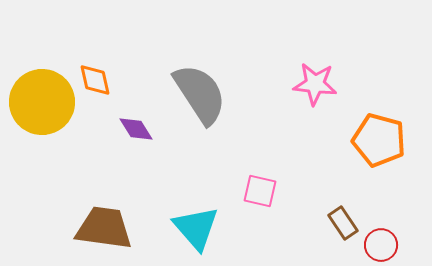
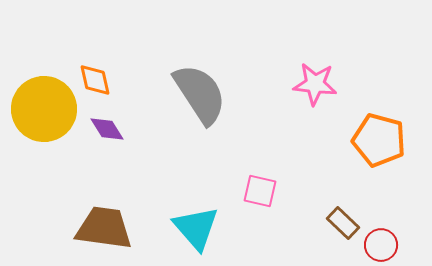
yellow circle: moved 2 px right, 7 px down
purple diamond: moved 29 px left
brown rectangle: rotated 12 degrees counterclockwise
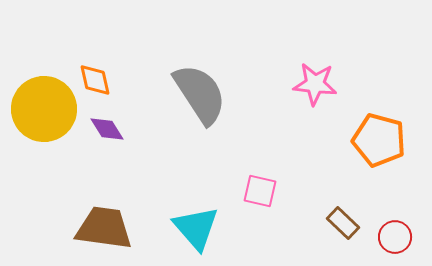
red circle: moved 14 px right, 8 px up
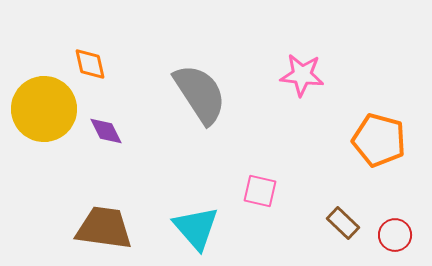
orange diamond: moved 5 px left, 16 px up
pink star: moved 13 px left, 9 px up
purple diamond: moved 1 px left, 2 px down; rotated 6 degrees clockwise
red circle: moved 2 px up
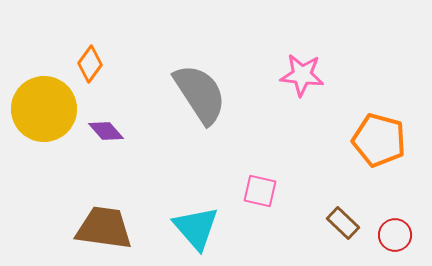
orange diamond: rotated 48 degrees clockwise
purple diamond: rotated 15 degrees counterclockwise
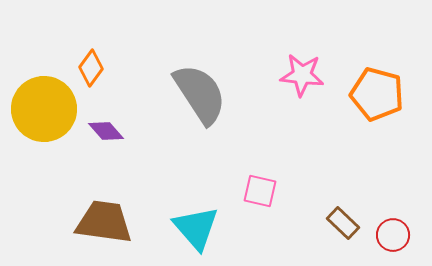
orange diamond: moved 1 px right, 4 px down
orange pentagon: moved 2 px left, 46 px up
brown trapezoid: moved 6 px up
red circle: moved 2 px left
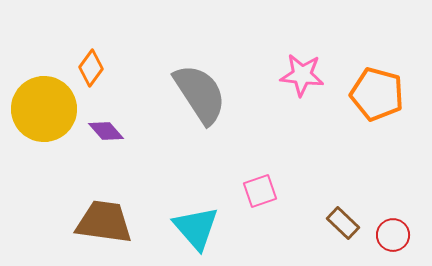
pink square: rotated 32 degrees counterclockwise
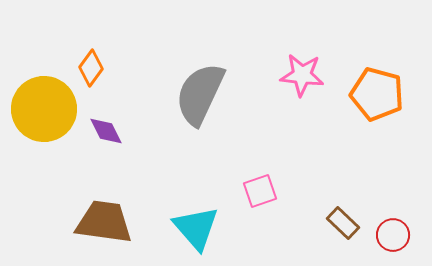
gray semicircle: rotated 122 degrees counterclockwise
purple diamond: rotated 15 degrees clockwise
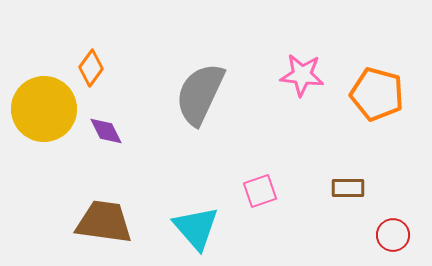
brown rectangle: moved 5 px right, 35 px up; rotated 44 degrees counterclockwise
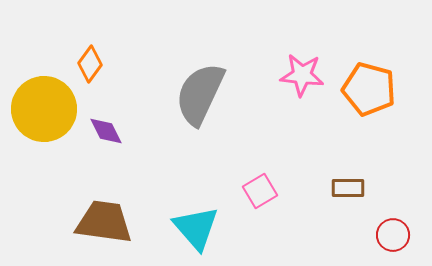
orange diamond: moved 1 px left, 4 px up
orange pentagon: moved 8 px left, 5 px up
pink square: rotated 12 degrees counterclockwise
